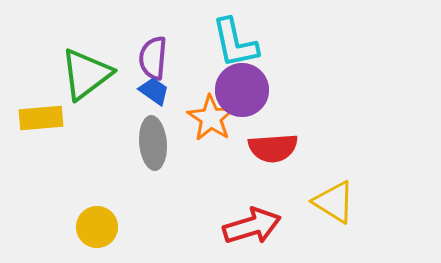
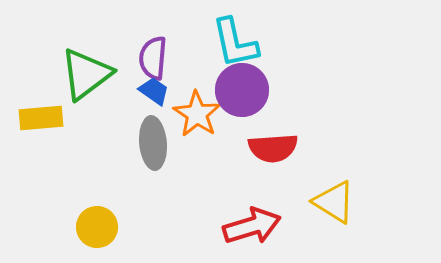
orange star: moved 14 px left, 4 px up
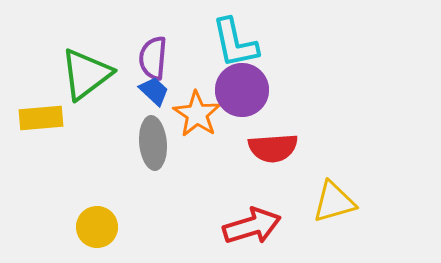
blue trapezoid: rotated 8 degrees clockwise
yellow triangle: rotated 48 degrees counterclockwise
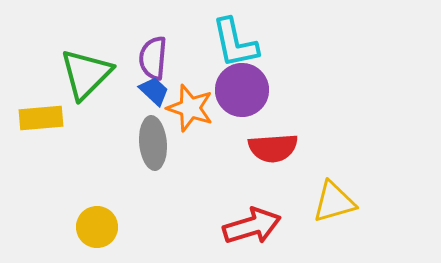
green triangle: rotated 8 degrees counterclockwise
orange star: moved 7 px left, 6 px up; rotated 15 degrees counterclockwise
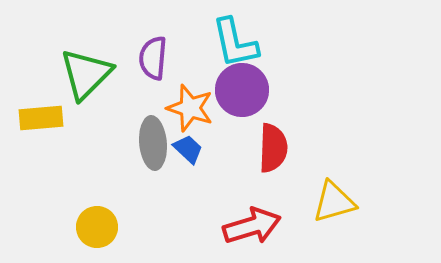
blue trapezoid: moved 34 px right, 58 px down
red semicircle: rotated 84 degrees counterclockwise
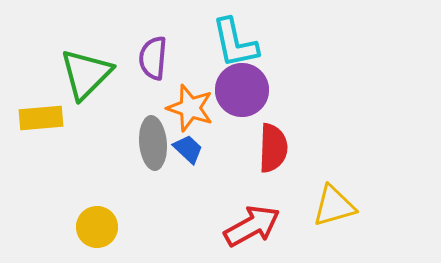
yellow triangle: moved 4 px down
red arrow: rotated 12 degrees counterclockwise
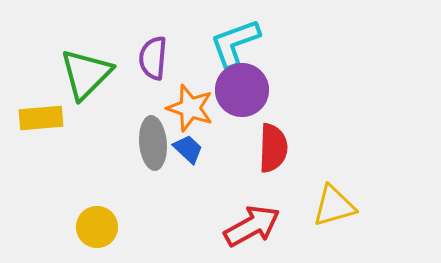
cyan L-shape: rotated 82 degrees clockwise
